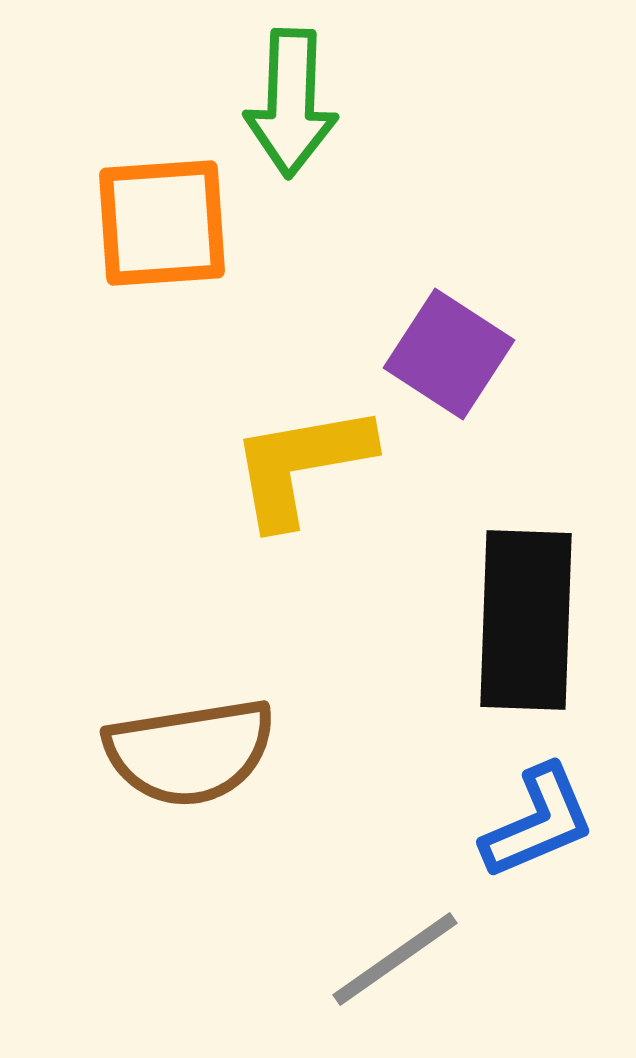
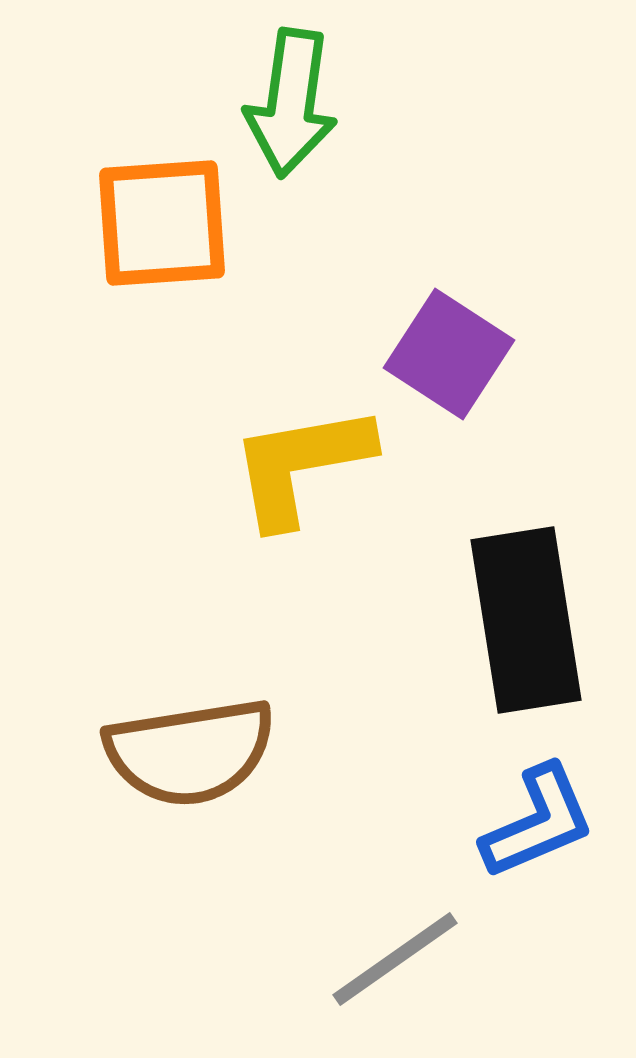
green arrow: rotated 6 degrees clockwise
black rectangle: rotated 11 degrees counterclockwise
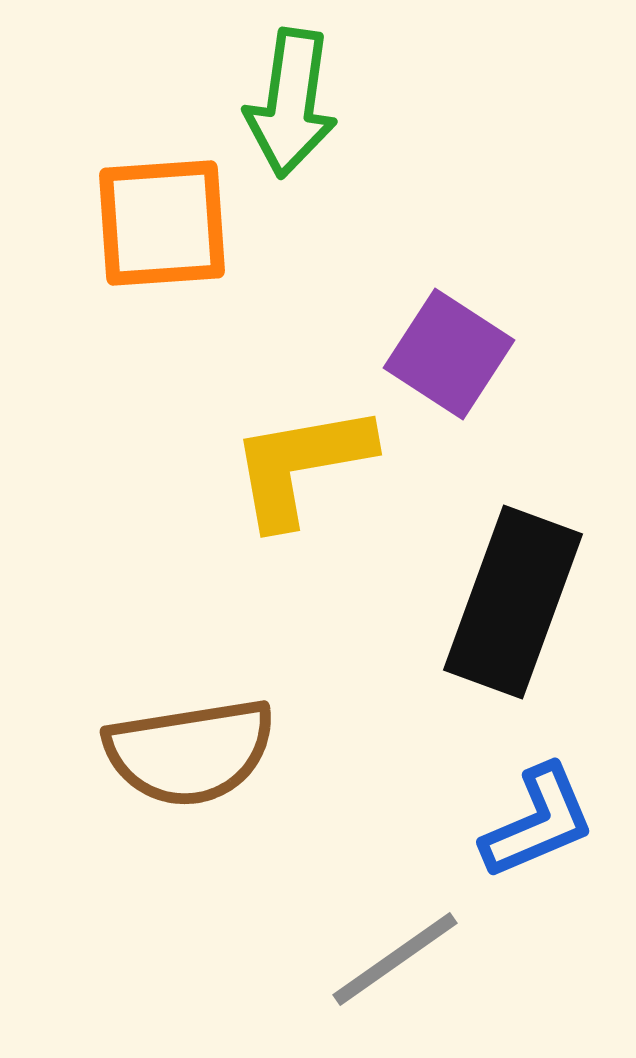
black rectangle: moved 13 px left, 18 px up; rotated 29 degrees clockwise
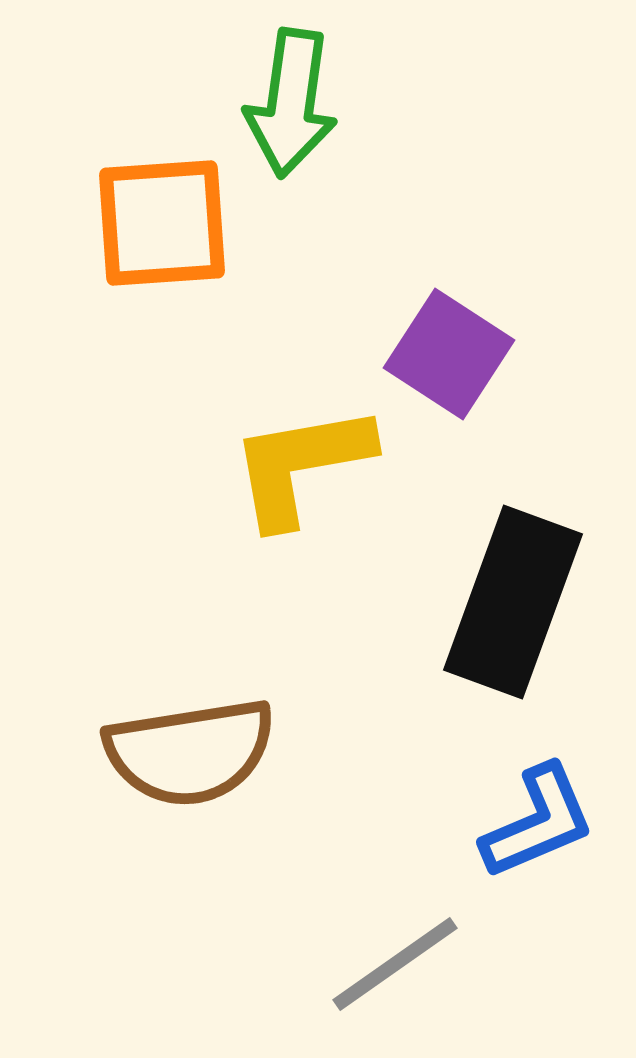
gray line: moved 5 px down
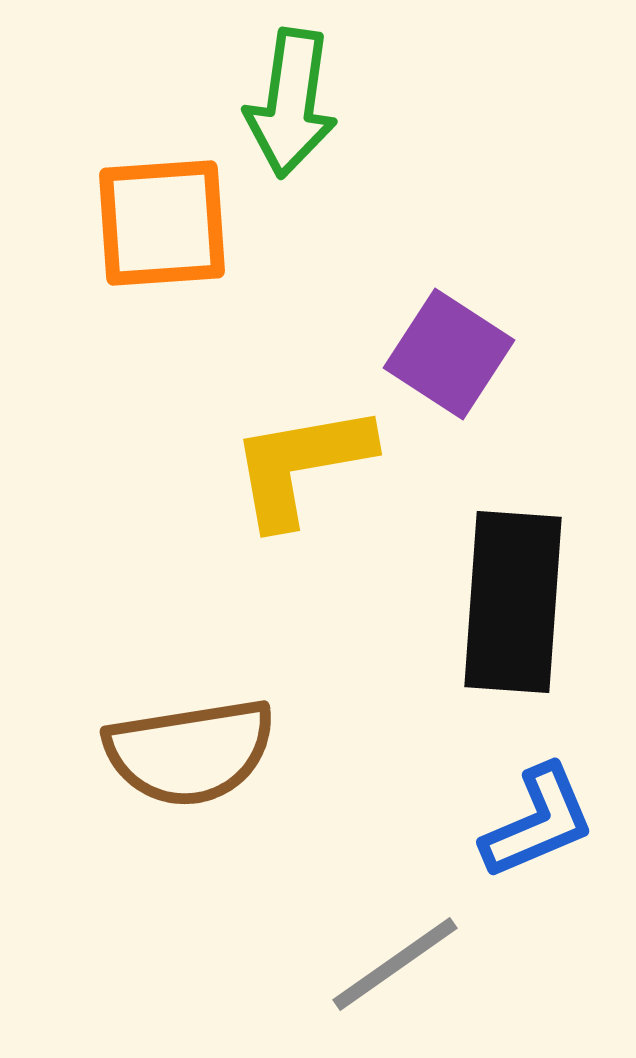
black rectangle: rotated 16 degrees counterclockwise
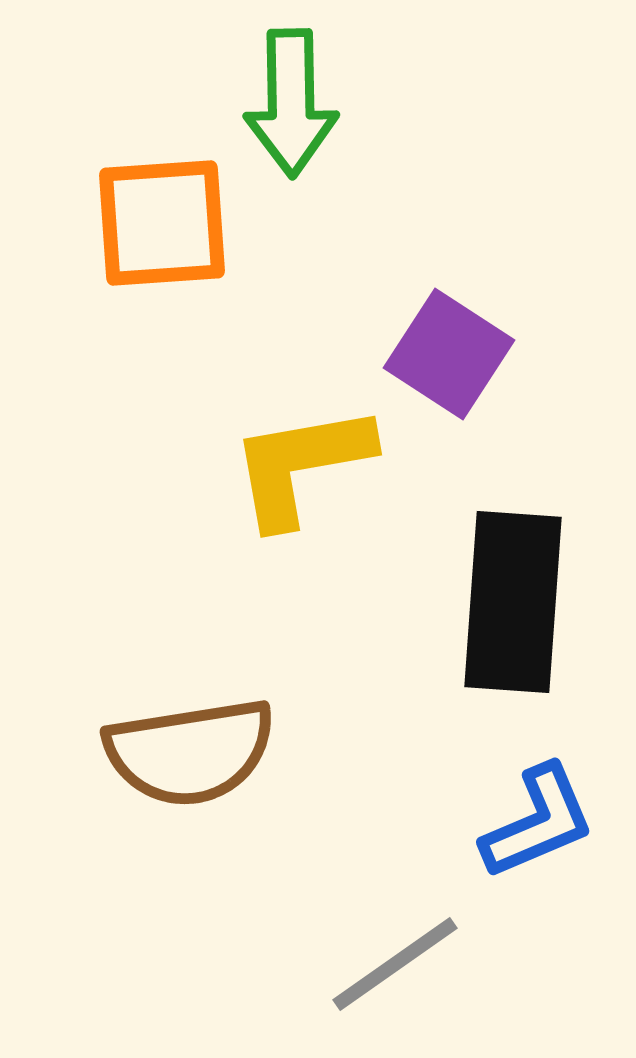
green arrow: rotated 9 degrees counterclockwise
